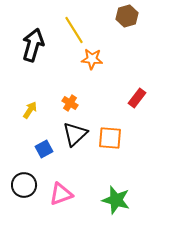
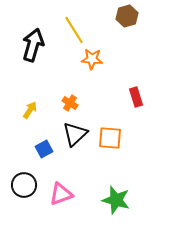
red rectangle: moved 1 px left, 1 px up; rotated 54 degrees counterclockwise
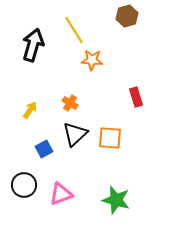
orange star: moved 1 px down
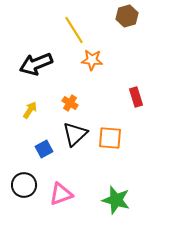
black arrow: moved 3 px right, 19 px down; rotated 128 degrees counterclockwise
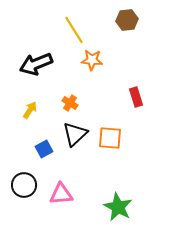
brown hexagon: moved 4 px down; rotated 10 degrees clockwise
pink triangle: rotated 15 degrees clockwise
green star: moved 2 px right, 7 px down; rotated 12 degrees clockwise
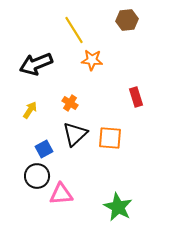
black circle: moved 13 px right, 9 px up
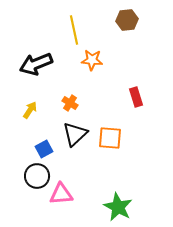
yellow line: rotated 20 degrees clockwise
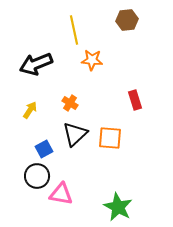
red rectangle: moved 1 px left, 3 px down
pink triangle: rotated 15 degrees clockwise
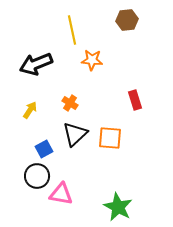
yellow line: moved 2 px left
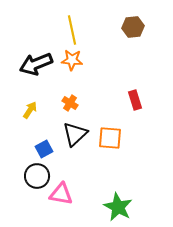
brown hexagon: moved 6 px right, 7 px down
orange star: moved 20 px left
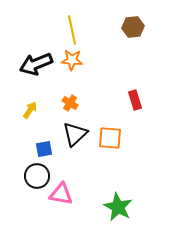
blue square: rotated 18 degrees clockwise
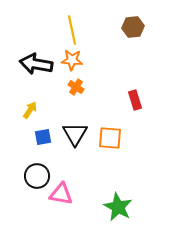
black arrow: rotated 32 degrees clockwise
orange cross: moved 6 px right, 16 px up
black triangle: rotated 16 degrees counterclockwise
blue square: moved 1 px left, 12 px up
